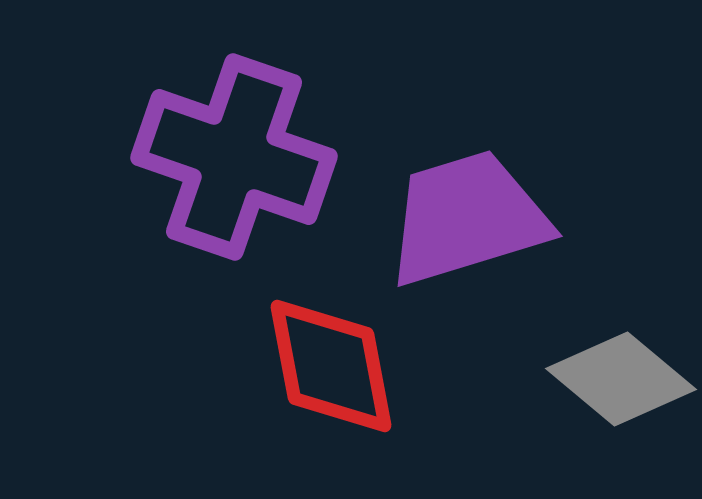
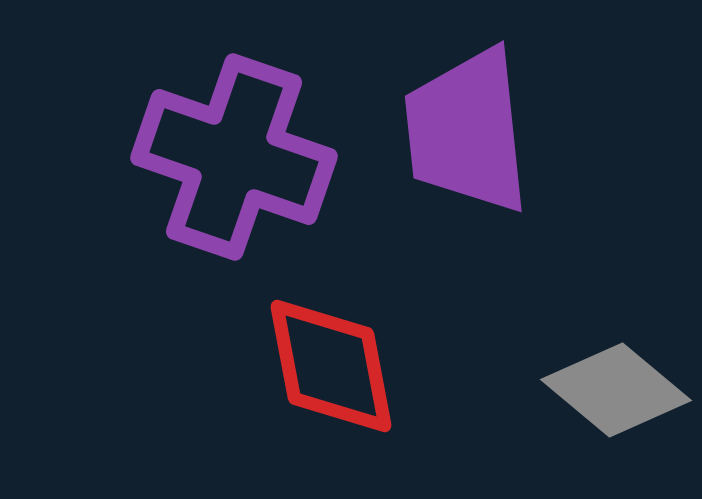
purple trapezoid: moved 87 px up; rotated 79 degrees counterclockwise
gray diamond: moved 5 px left, 11 px down
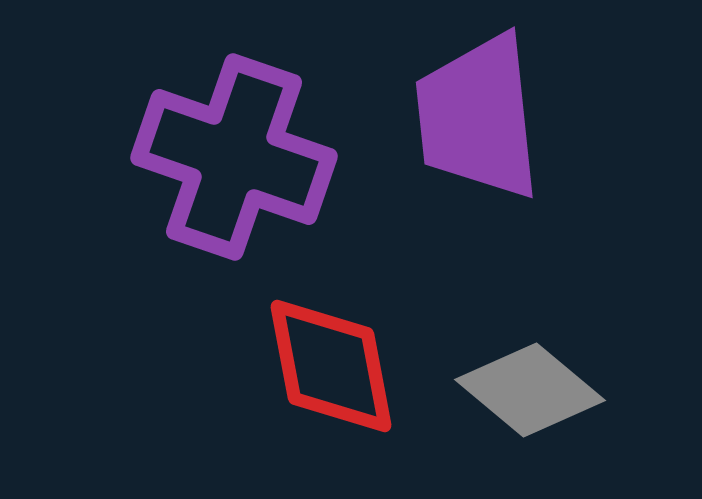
purple trapezoid: moved 11 px right, 14 px up
gray diamond: moved 86 px left
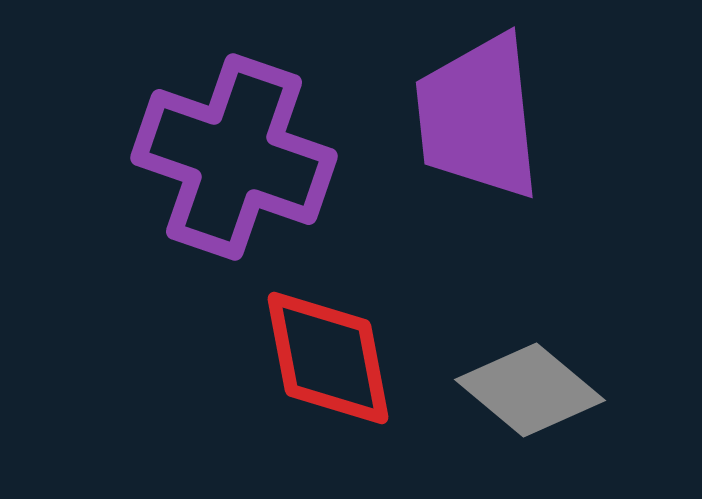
red diamond: moved 3 px left, 8 px up
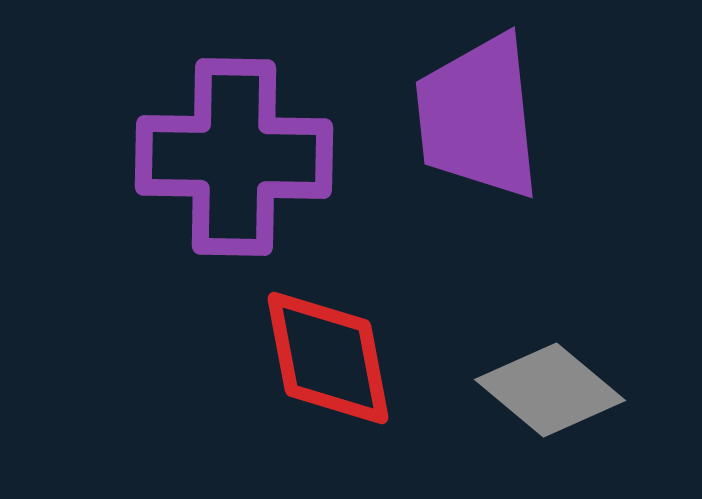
purple cross: rotated 18 degrees counterclockwise
gray diamond: moved 20 px right
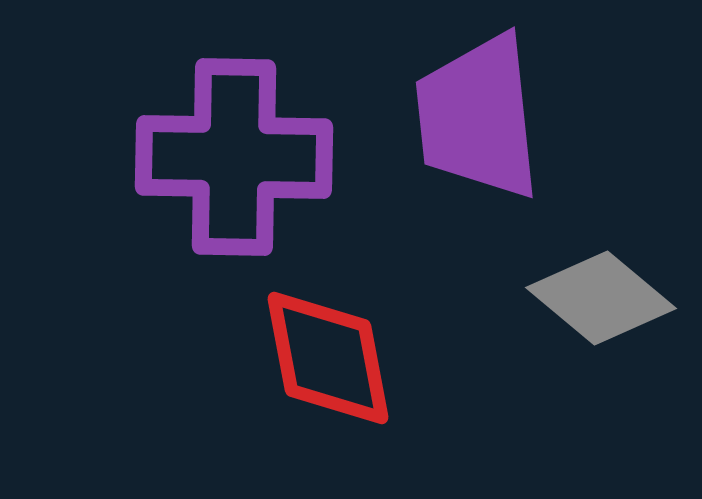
gray diamond: moved 51 px right, 92 px up
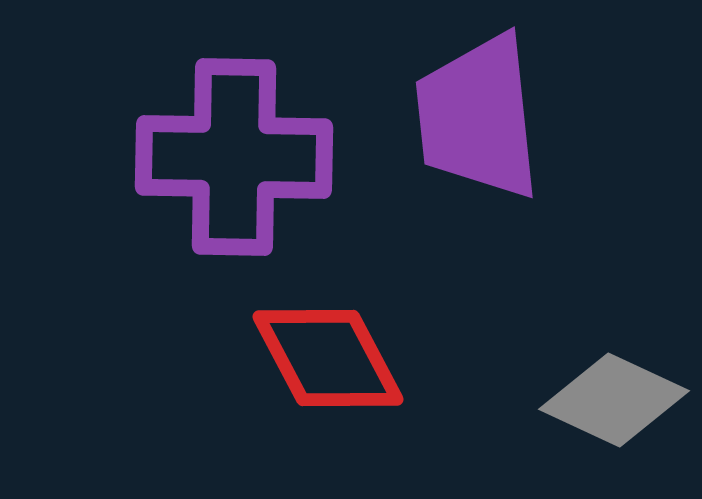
gray diamond: moved 13 px right, 102 px down; rotated 15 degrees counterclockwise
red diamond: rotated 17 degrees counterclockwise
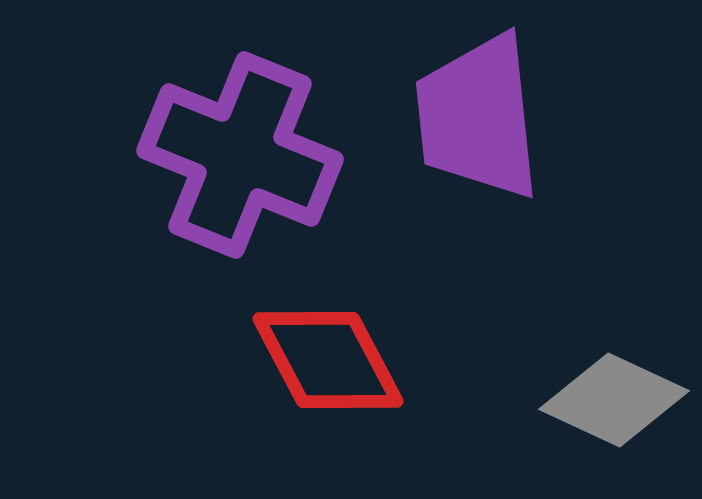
purple cross: moved 6 px right, 2 px up; rotated 21 degrees clockwise
red diamond: moved 2 px down
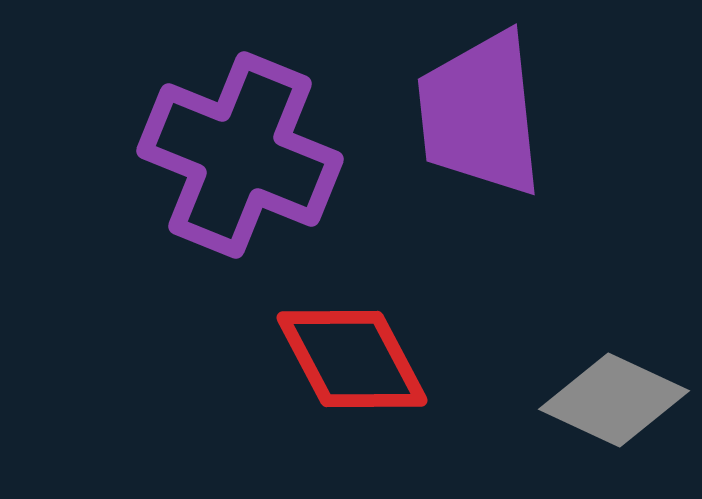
purple trapezoid: moved 2 px right, 3 px up
red diamond: moved 24 px right, 1 px up
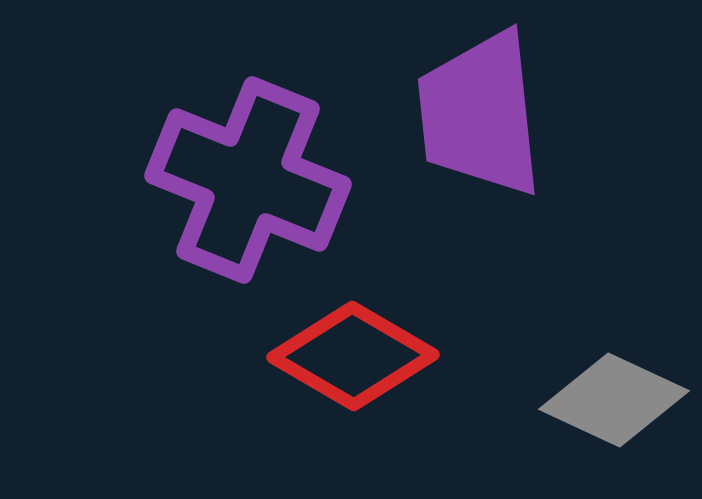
purple cross: moved 8 px right, 25 px down
red diamond: moved 1 px right, 3 px up; rotated 32 degrees counterclockwise
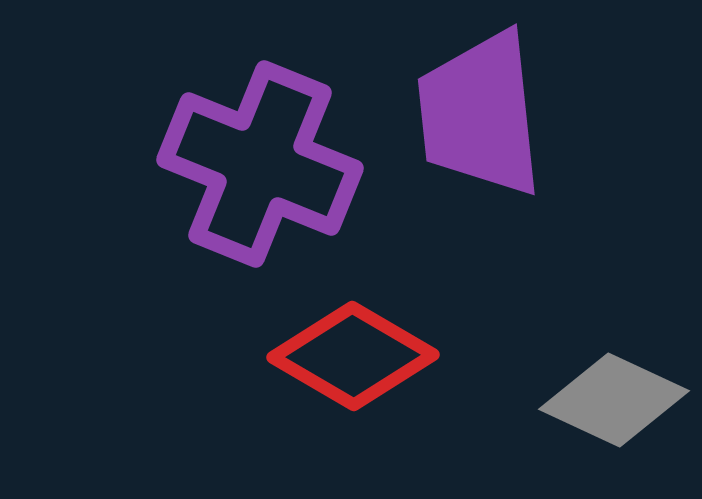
purple cross: moved 12 px right, 16 px up
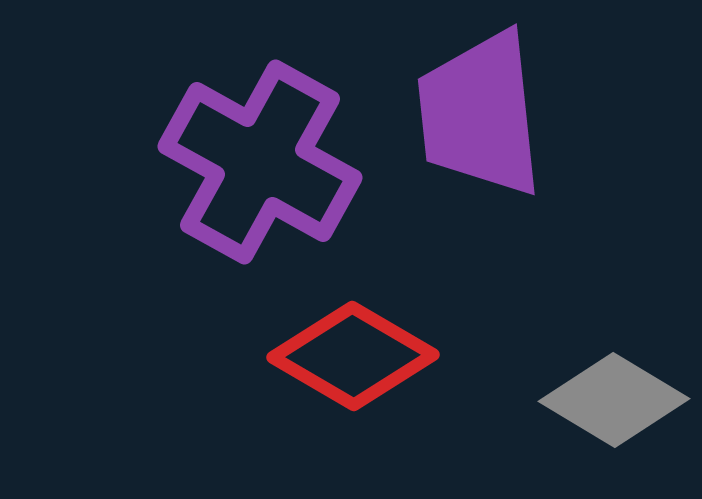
purple cross: moved 2 px up; rotated 7 degrees clockwise
gray diamond: rotated 6 degrees clockwise
